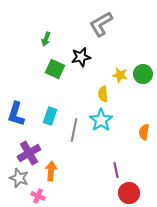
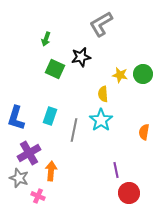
blue L-shape: moved 4 px down
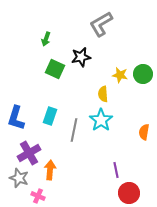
orange arrow: moved 1 px left, 1 px up
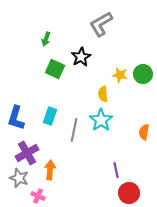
black star: rotated 18 degrees counterclockwise
purple cross: moved 2 px left
